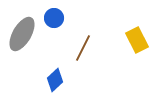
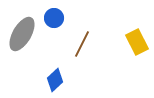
yellow rectangle: moved 2 px down
brown line: moved 1 px left, 4 px up
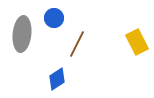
gray ellipse: rotated 24 degrees counterclockwise
brown line: moved 5 px left
blue diamond: moved 2 px right, 1 px up; rotated 10 degrees clockwise
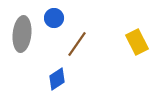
brown line: rotated 8 degrees clockwise
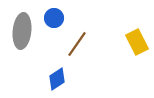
gray ellipse: moved 3 px up
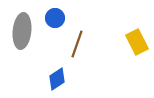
blue circle: moved 1 px right
brown line: rotated 16 degrees counterclockwise
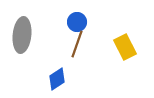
blue circle: moved 22 px right, 4 px down
gray ellipse: moved 4 px down
yellow rectangle: moved 12 px left, 5 px down
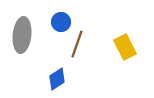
blue circle: moved 16 px left
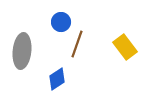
gray ellipse: moved 16 px down
yellow rectangle: rotated 10 degrees counterclockwise
